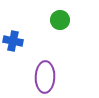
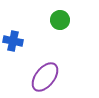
purple ellipse: rotated 36 degrees clockwise
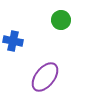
green circle: moved 1 px right
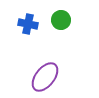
blue cross: moved 15 px right, 17 px up
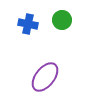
green circle: moved 1 px right
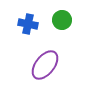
purple ellipse: moved 12 px up
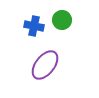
blue cross: moved 6 px right, 2 px down
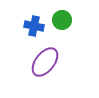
purple ellipse: moved 3 px up
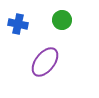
blue cross: moved 16 px left, 2 px up
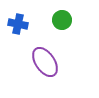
purple ellipse: rotated 72 degrees counterclockwise
